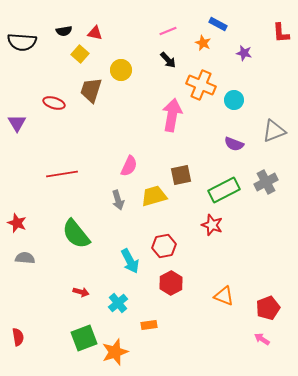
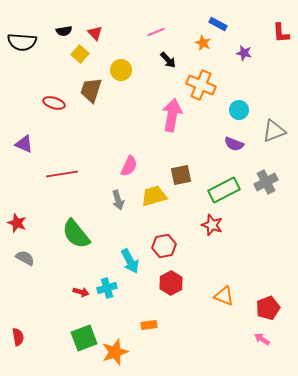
pink line at (168, 31): moved 12 px left, 1 px down
red triangle at (95, 33): rotated 35 degrees clockwise
cyan circle at (234, 100): moved 5 px right, 10 px down
purple triangle at (17, 123): moved 7 px right, 21 px down; rotated 36 degrees counterclockwise
gray semicircle at (25, 258): rotated 24 degrees clockwise
cyan cross at (118, 303): moved 11 px left, 15 px up; rotated 24 degrees clockwise
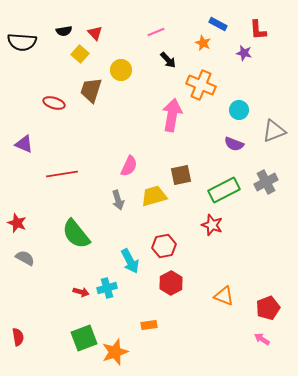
red L-shape at (281, 33): moved 23 px left, 3 px up
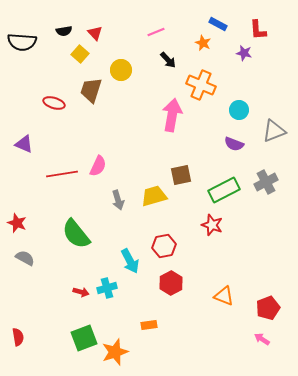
pink semicircle at (129, 166): moved 31 px left
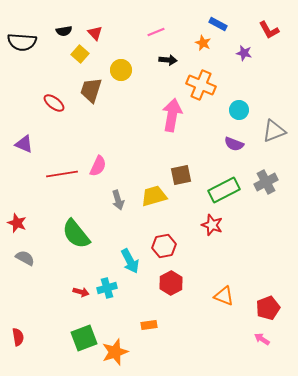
red L-shape at (258, 30): moved 11 px right; rotated 25 degrees counterclockwise
black arrow at (168, 60): rotated 42 degrees counterclockwise
red ellipse at (54, 103): rotated 20 degrees clockwise
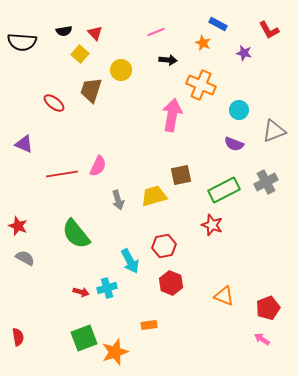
red star at (17, 223): moved 1 px right, 3 px down
red hexagon at (171, 283): rotated 10 degrees counterclockwise
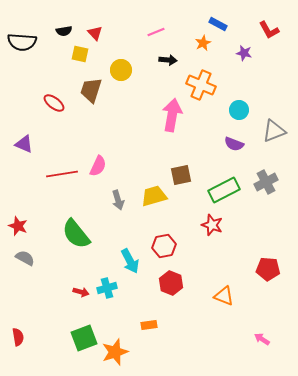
orange star at (203, 43): rotated 21 degrees clockwise
yellow square at (80, 54): rotated 30 degrees counterclockwise
red pentagon at (268, 308): moved 39 px up; rotated 25 degrees clockwise
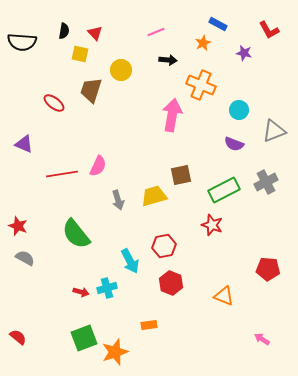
black semicircle at (64, 31): rotated 70 degrees counterclockwise
red semicircle at (18, 337): rotated 42 degrees counterclockwise
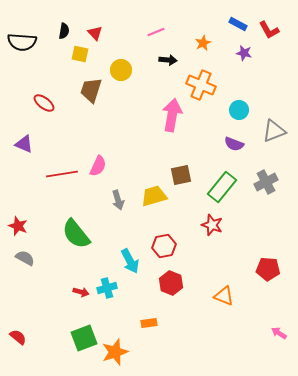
blue rectangle at (218, 24): moved 20 px right
red ellipse at (54, 103): moved 10 px left
green rectangle at (224, 190): moved 2 px left, 3 px up; rotated 24 degrees counterclockwise
orange rectangle at (149, 325): moved 2 px up
pink arrow at (262, 339): moved 17 px right, 6 px up
